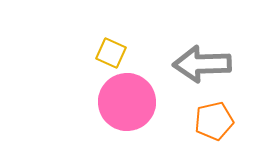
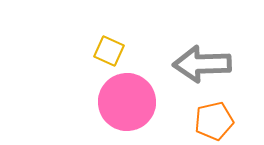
yellow square: moved 2 px left, 2 px up
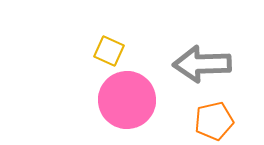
pink circle: moved 2 px up
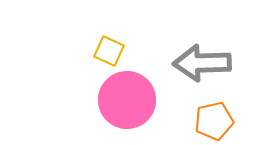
gray arrow: moved 1 px up
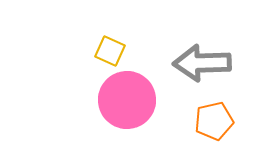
yellow square: moved 1 px right
